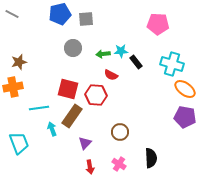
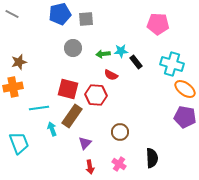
black semicircle: moved 1 px right
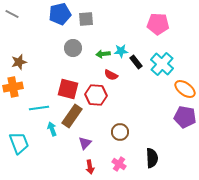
cyan cross: moved 10 px left; rotated 25 degrees clockwise
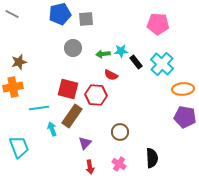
orange ellipse: moved 2 px left; rotated 40 degrees counterclockwise
cyan trapezoid: moved 4 px down
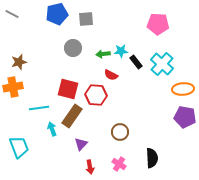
blue pentagon: moved 3 px left
purple triangle: moved 4 px left, 1 px down
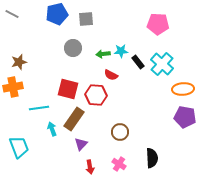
black rectangle: moved 2 px right
brown rectangle: moved 2 px right, 3 px down
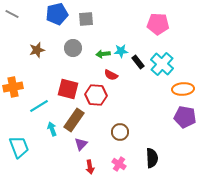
brown star: moved 18 px right, 12 px up
cyan line: moved 2 px up; rotated 24 degrees counterclockwise
brown rectangle: moved 1 px down
